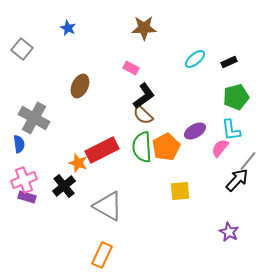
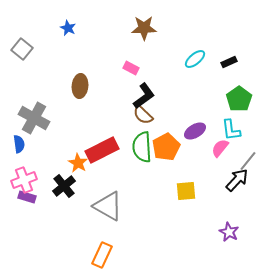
brown ellipse: rotated 20 degrees counterclockwise
green pentagon: moved 3 px right, 2 px down; rotated 20 degrees counterclockwise
orange star: rotated 12 degrees clockwise
yellow square: moved 6 px right
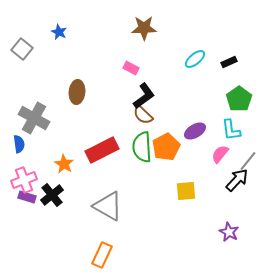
blue star: moved 9 px left, 4 px down
brown ellipse: moved 3 px left, 6 px down
pink semicircle: moved 6 px down
orange star: moved 14 px left, 1 px down
black cross: moved 12 px left, 9 px down
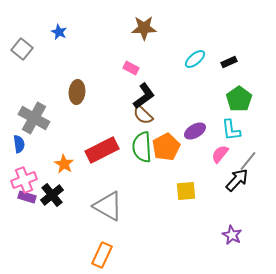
purple star: moved 3 px right, 3 px down
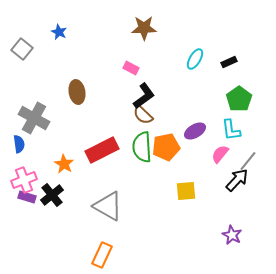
cyan ellipse: rotated 20 degrees counterclockwise
brown ellipse: rotated 15 degrees counterclockwise
orange pentagon: rotated 16 degrees clockwise
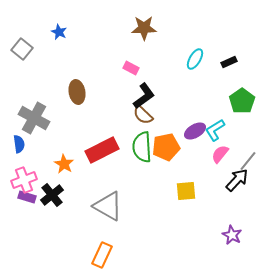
green pentagon: moved 3 px right, 2 px down
cyan L-shape: moved 16 px left; rotated 65 degrees clockwise
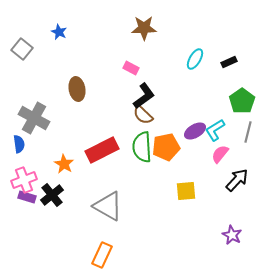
brown ellipse: moved 3 px up
gray line: moved 29 px up; rotated 25 degrees counterclockwise
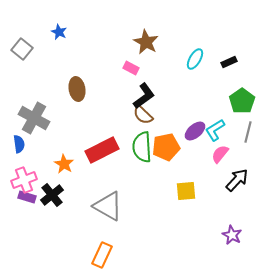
brown star: moved 2 px right, 14 px down; rotated 30 degrees clockwise
purple ellipse: rotated 10 degrees counterclockwise
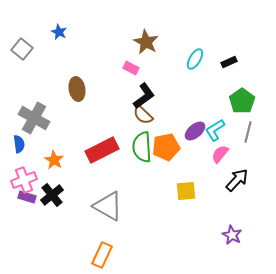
orange star: moved 10 px left, 4 px up
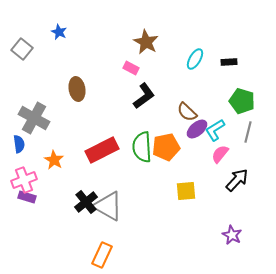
black rectangle: rotated 21 degrees clockwise
green pentagon: rotated 20 degrees counterclockwise
brown semicircle: moved 44 px right, 3 px up
purple ellipse: moved 2 px right, 2 px up
black cross: moved 34 px right, 7 px down
